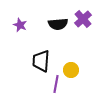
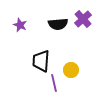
purple line: moved 2 px left, 1 px up; rotated 24 degrees counterclockwise
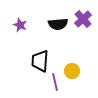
black trapezoid: moved 1 px left
yellow circle: moved 1 px right, 1 px down
purple line: moved 1 px right, 1 px up
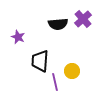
purple star: moved 2 px left, 12 px down
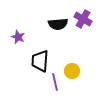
purple cross: rotated 18 degrees counterclockwise
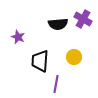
yellow circle: moved 2 px right, 14 px up
purple line: moved 1 px right, 2 px down; rotated 24 degrees clockwise
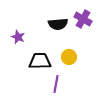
yellow circle: moved 5 px left
black trapezoid: rotated 85 degrees clockwise
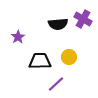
purple star: rotated 16 degrees clockwise
purple line: rotated 36 degrees clockwise
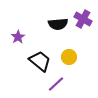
black trapezoid: rotated 40 degrees clockwise
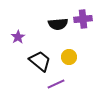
purple cross: rotated 36 degrees counterclockwise
purple line: rotated 18 degrees clockwise
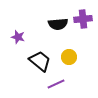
purple star: rotated 24 degrees counterclockwise
